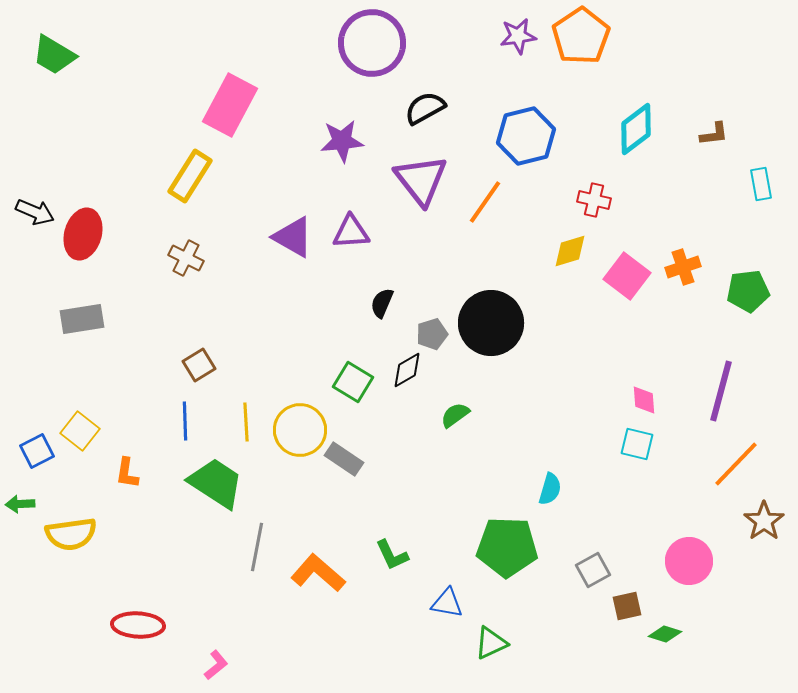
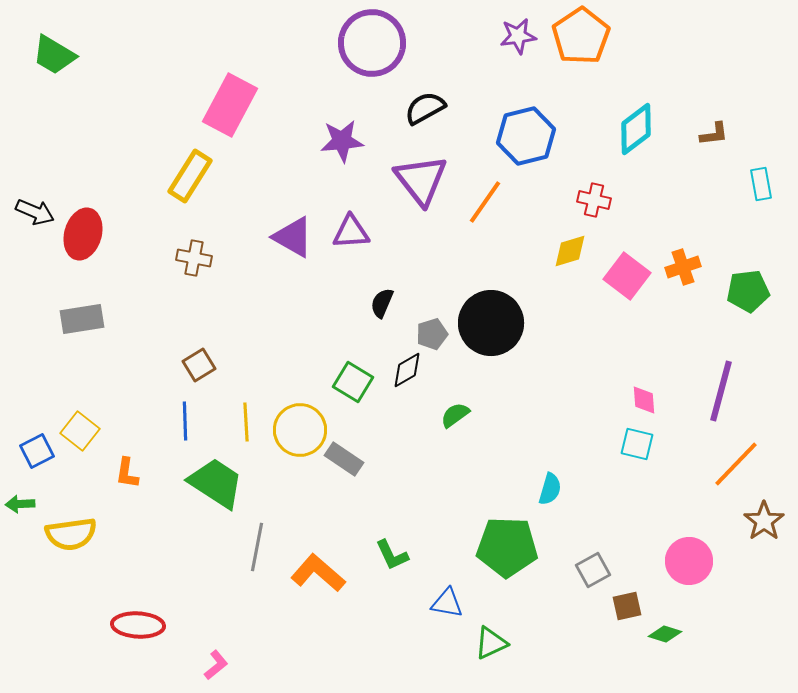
brown cross at (186, 258): moved 8 px right; rotated 16 degrees counterclockwise
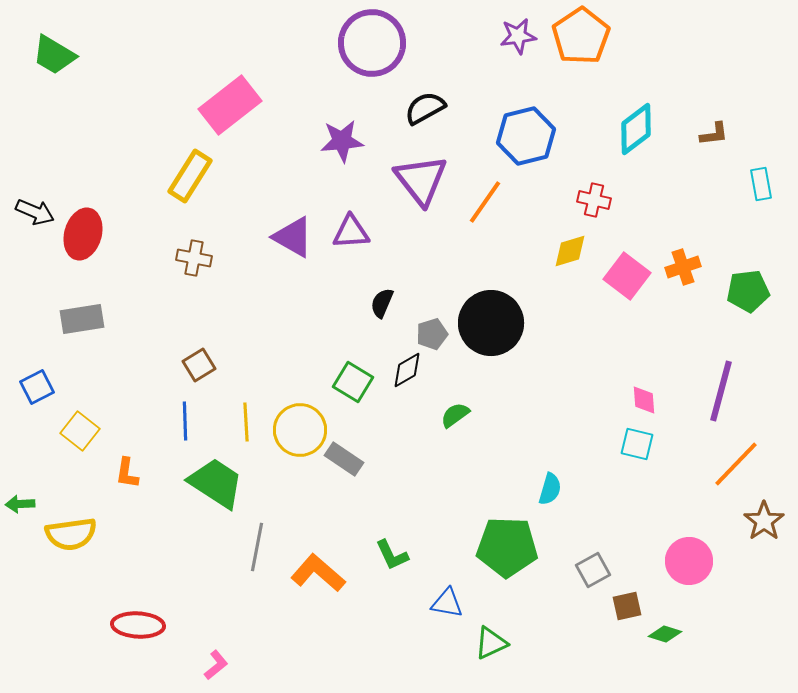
pink rectangle at (230, 105): rotated 24 degrees clockwise
blue square at (37, 451): moved 64 px up
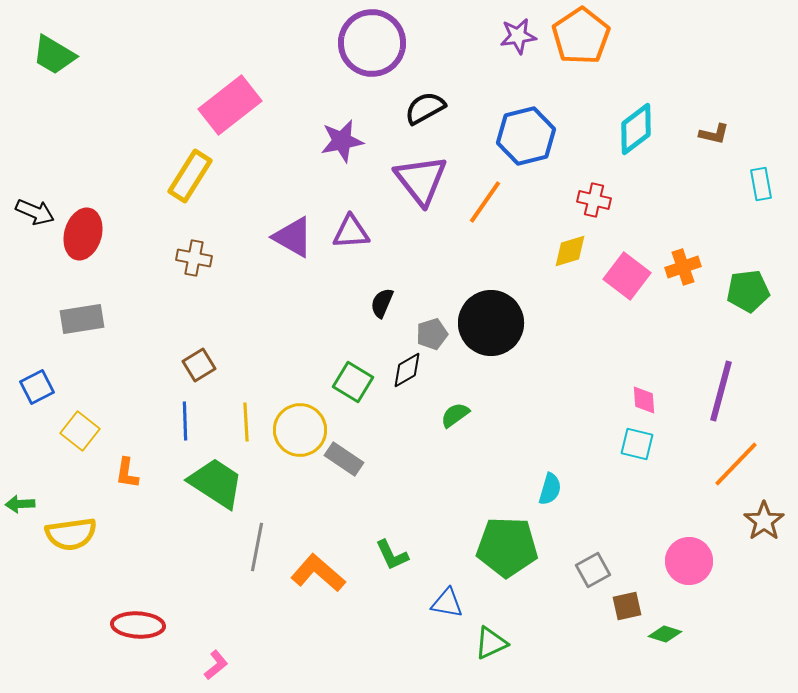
brown L-shape at (714, 134): rotated 20 degrees clockwise
purple star at (342, 141): rotated 6 degrees counterclockwise
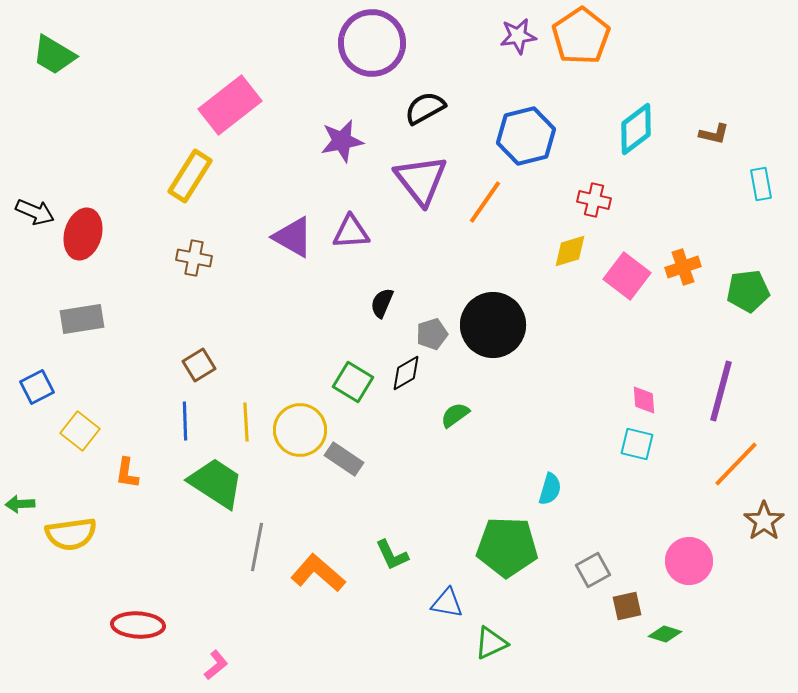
black circle at (491, 323): moved 2 px right, 2 px down
black diamond at (407, 370): moved 1 px left, 3 px down
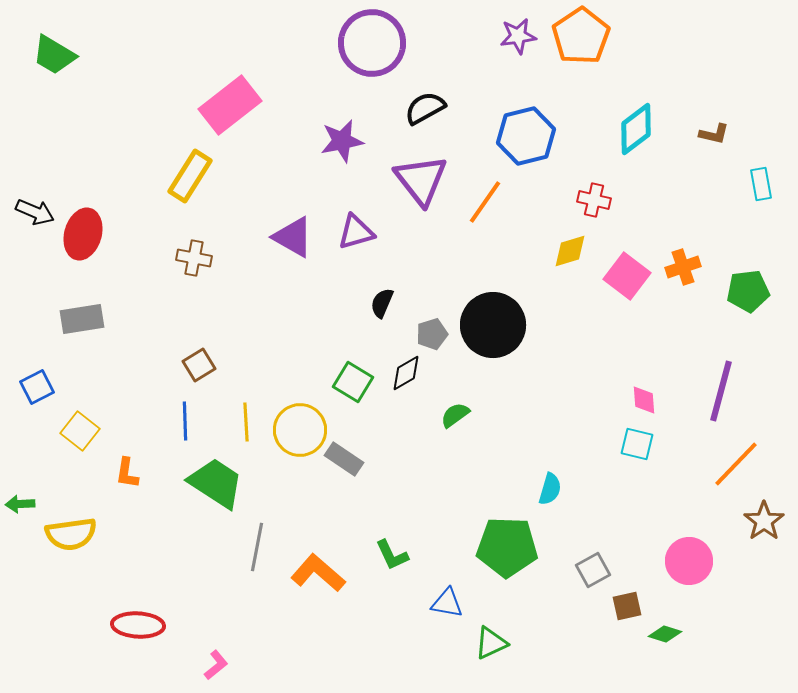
purple triangle at (351, 232): moved 5 px right; rotated 12 degrees counterclockwise
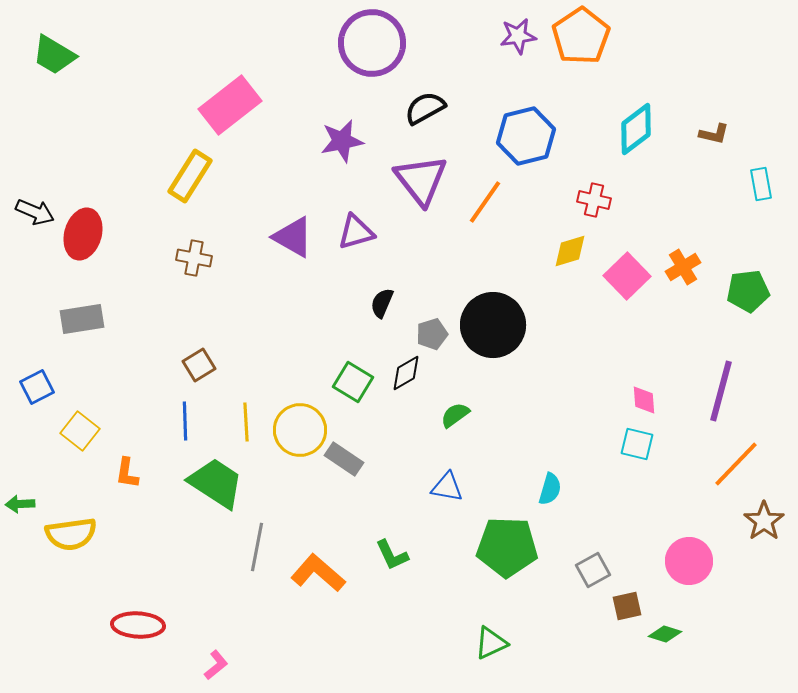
orange cross at (683, 267): rotated 12 degrees counterclockwise
pink square at (627, 276): rotated 9 degrees clockwise
blue triangle at (447, 603): moved 116 px up
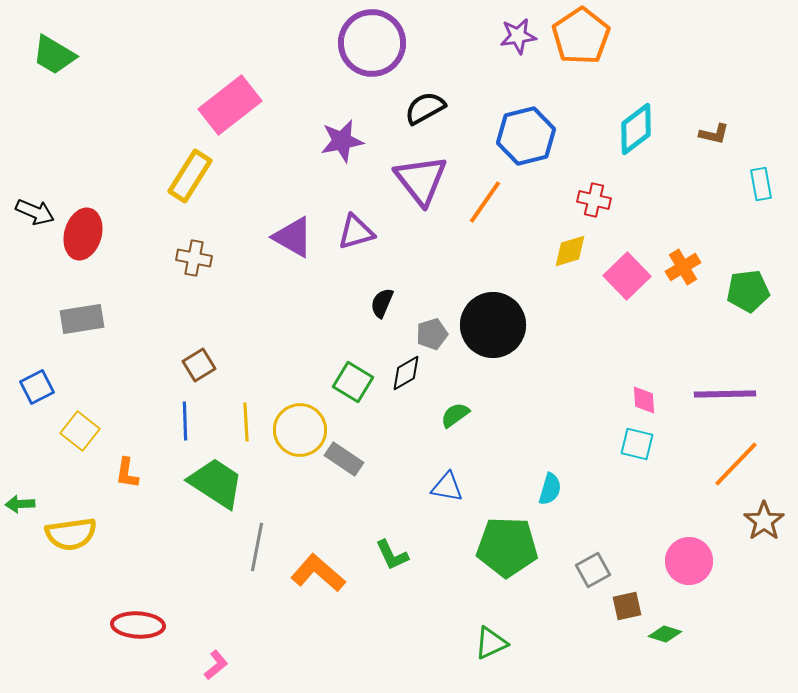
purple line at (721, 391): moved 4 px right, 3 px down; rotated 74 degrees clockwise
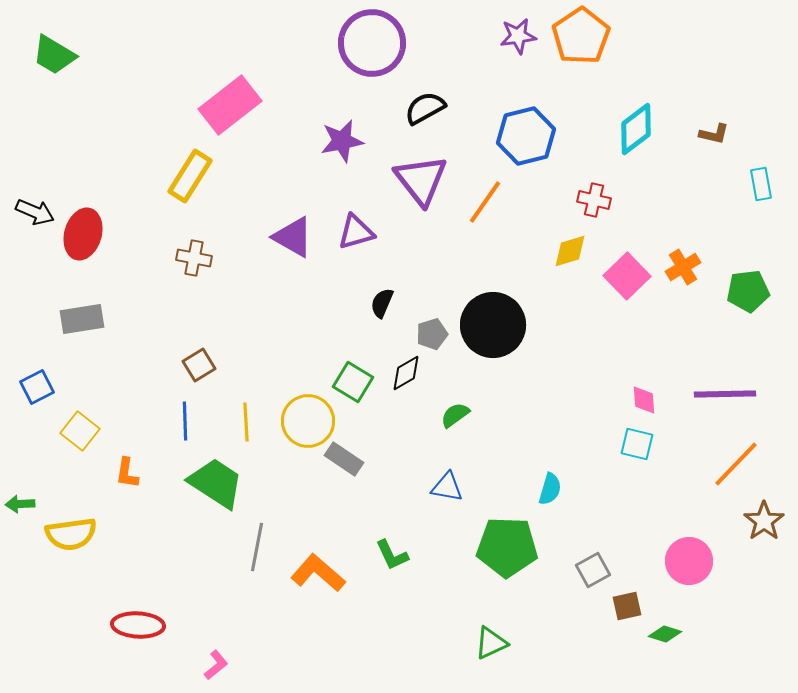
yellow circle at (300, 430): moved 8 px right, 9 px up
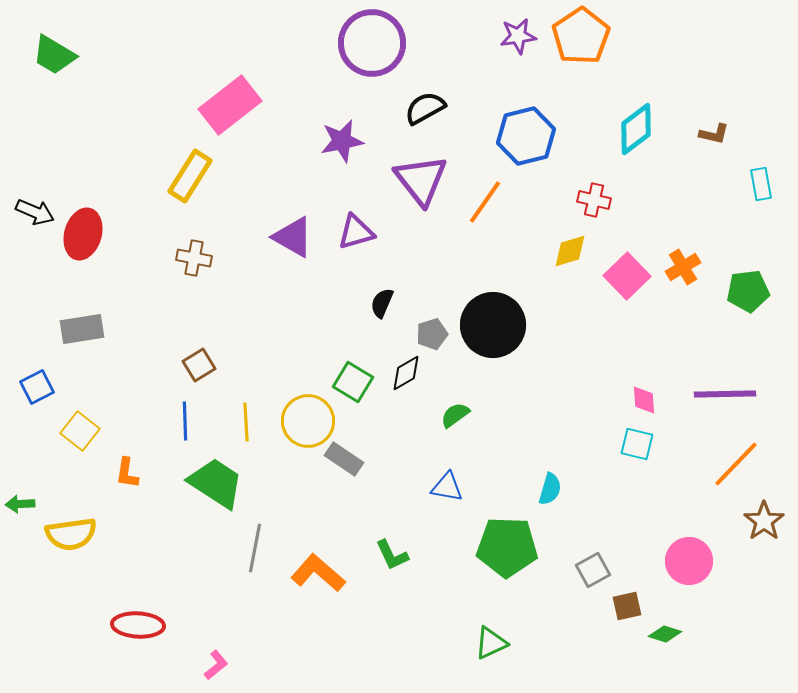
gray rectangle at (82, 319): moved 10 px down
gray line at (257, 547): moved 2 px left, 1 px down
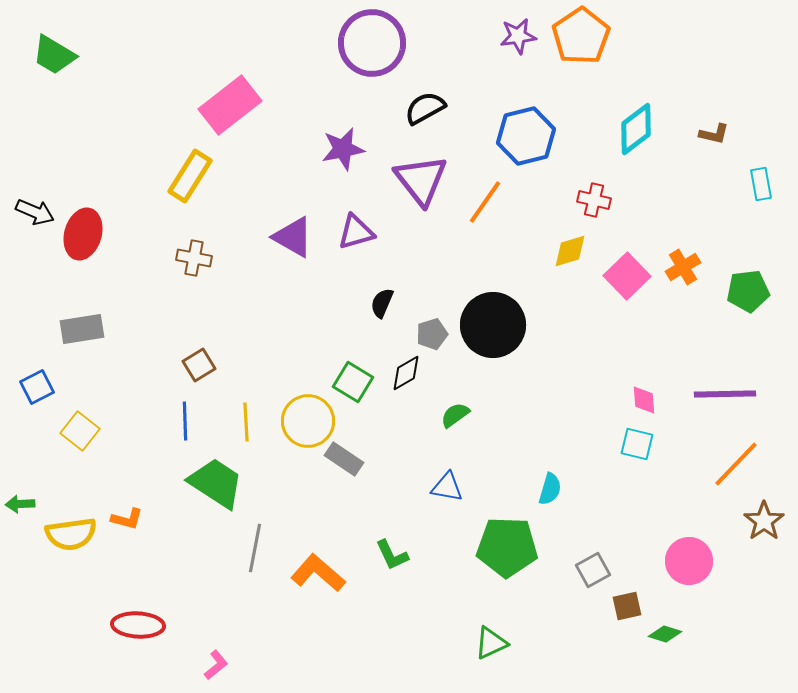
purple star at (342, 141): moved 1 px right, 8 px down
orange L-shape at (127, 473): moved 46 px down; rotated 84 degrees counterclockwise
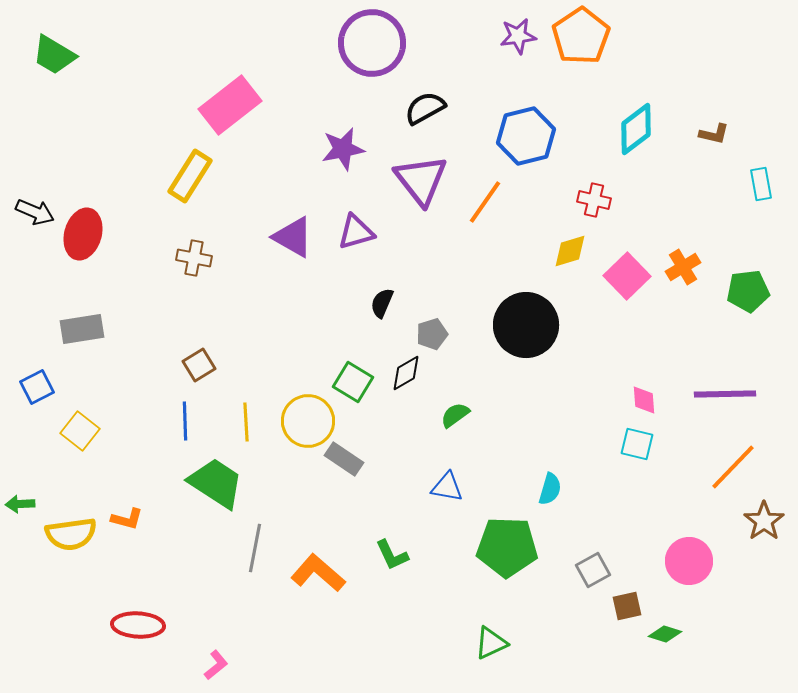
black circle at (493, 325): moved 33 px right
orange line at (736, 464): moved 3 px left, 3 px down
